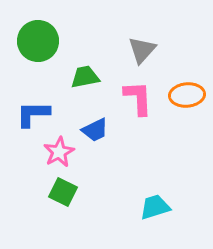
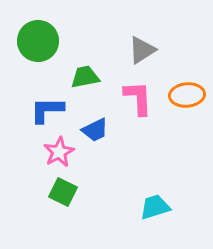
gray triangle: rotated 16 degrees clockwise
blue L-shape: moved 14 px right, 4 px up
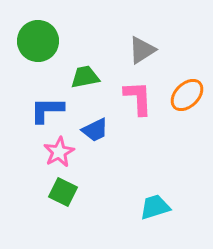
orange ellipse: rotated 40 degrees counterclockwise
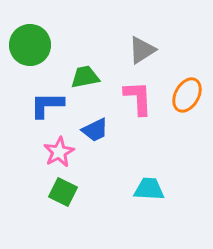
green circle: moved 8 px left, 4 px down
orange ellipse: rotated 16 degrees counterclockwise
blue L-shape: moved 5 px up
cyan trapezoid: moved 6 px left, 18 px up; rotated 20 degrees clockwise
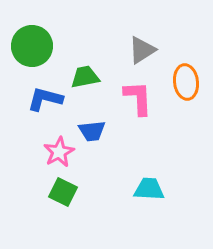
green circle: moved 2 px right, 1 px down
orange ellipse: moved 1 px left, 13 px up; rotated 36 degrees counterclockwise
blue L-shape: moved 2 px left, 6 px up; rotated 15 degrees clockwise
blue trapezoid: moved 3 px left, 1 px down; rotated 20 degrees clockwise
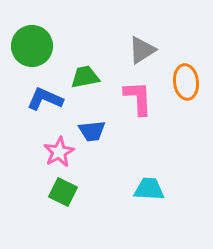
blue L-shape: rotated 9 degrees clockwise
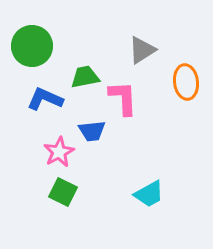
pink L-shape: moved 15 px left
cyan trapezoid: moved 5 px down; rotated 148 degrees clockwise
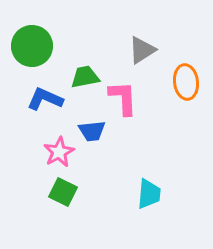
cyan trapezoid: rotated 56 degrees counterclockwise
